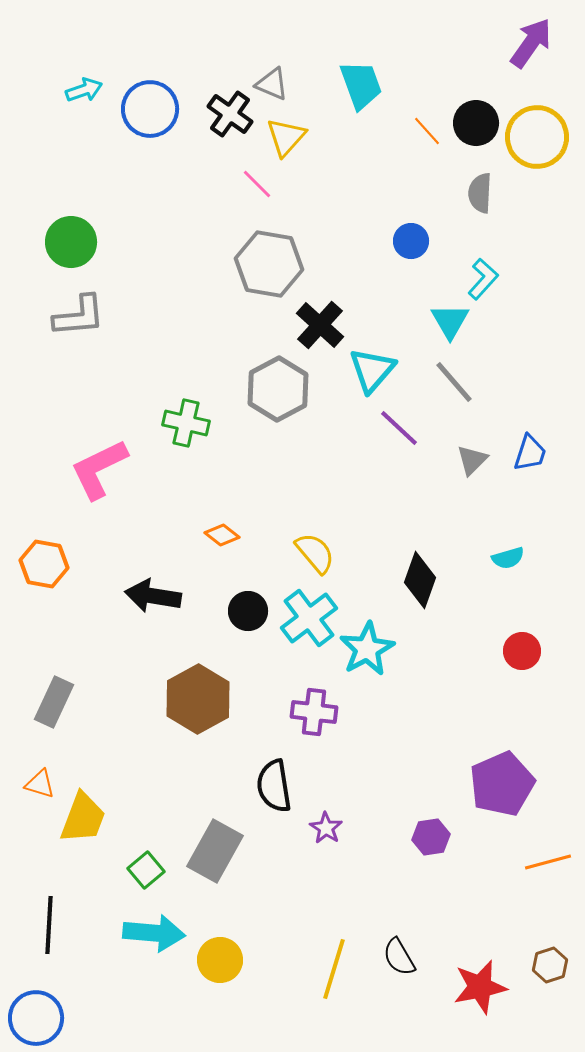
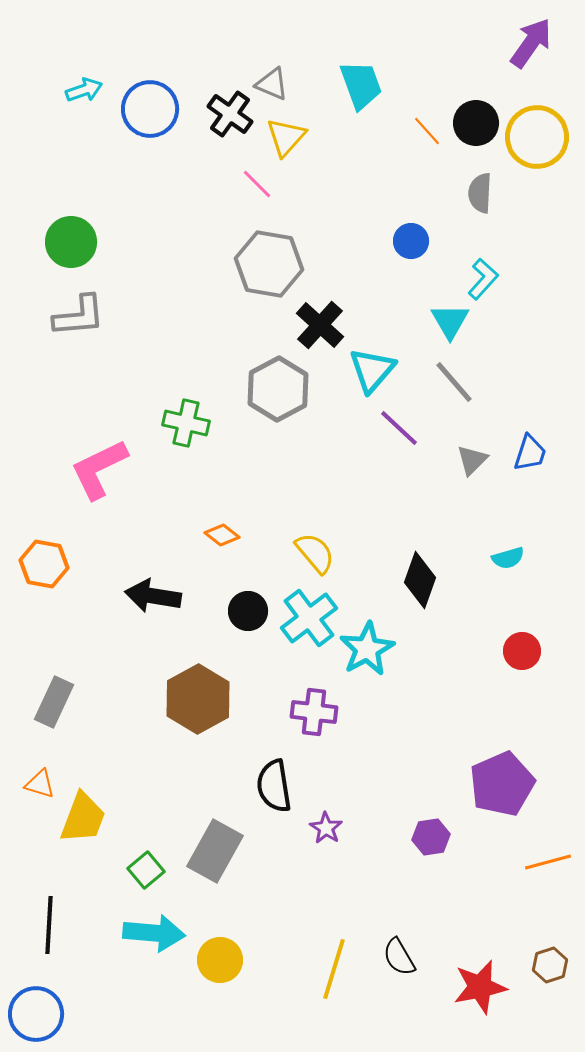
blue circle at (36, 1018): moved 4 px up
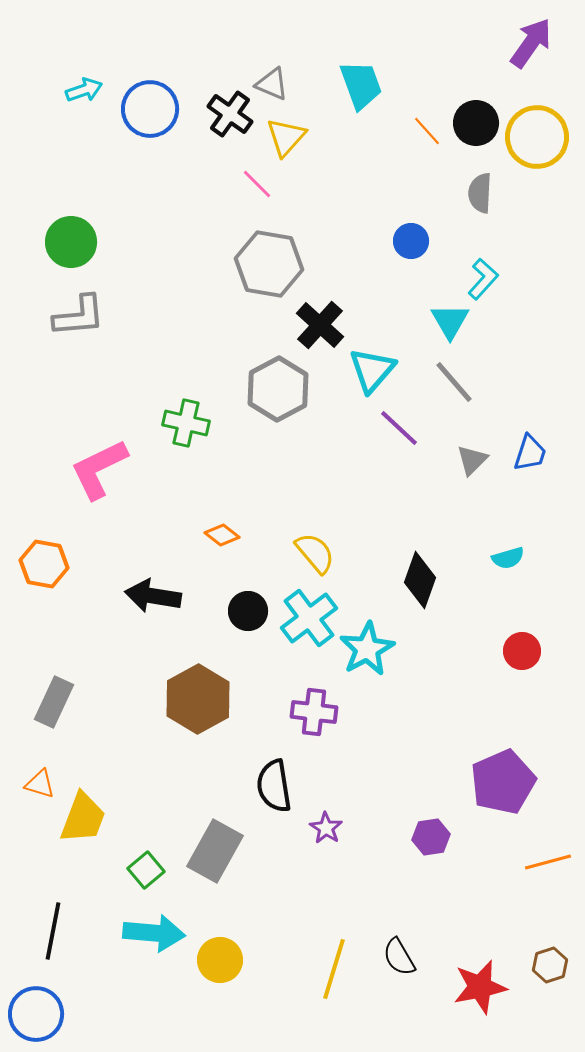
purple pentagon at (502, 784): moved 1 px right, 2 px up
black line at (49, 925): moved 4 px right, 6 px down; rotated 8 degrees clockwise
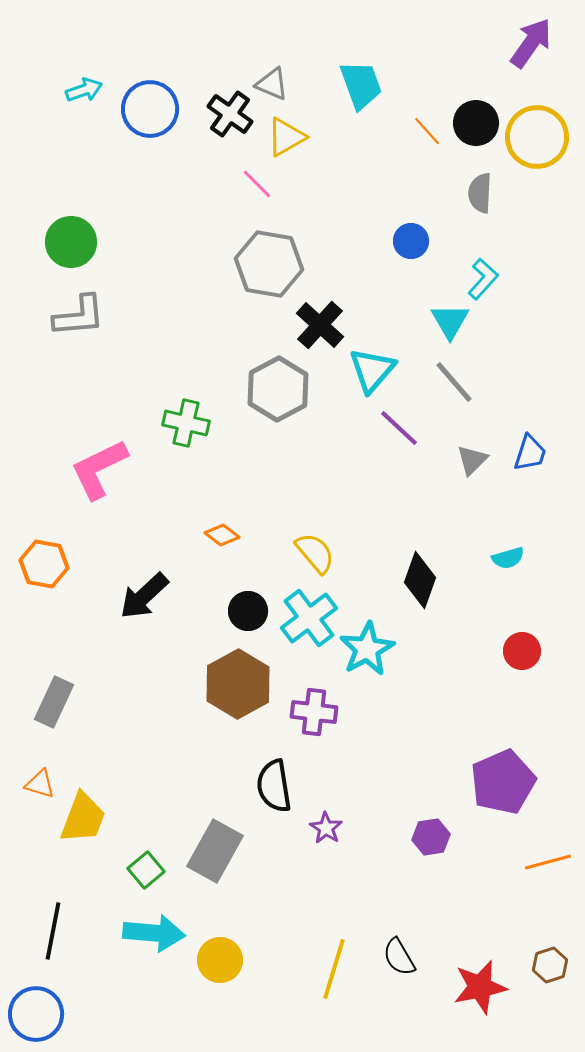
yellow triangle at (286, 137): rotated 18 degrees clockwise
black arrow at (153, 596): moved 9 px left; rotated 52 degrees counterclockwise
brown hexagon at (198, 699): moved 40 px right, 15 px up
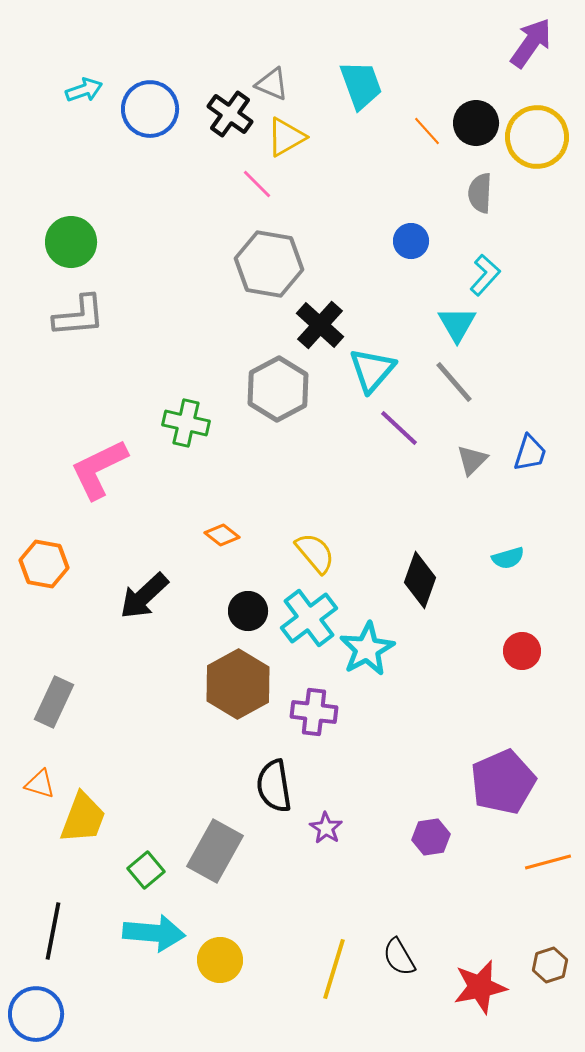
cyan L-shape at (483, 279): moved 2 px right, 4 px up
cyan triangle at (450, 321): moved 7 px right, 3 px down
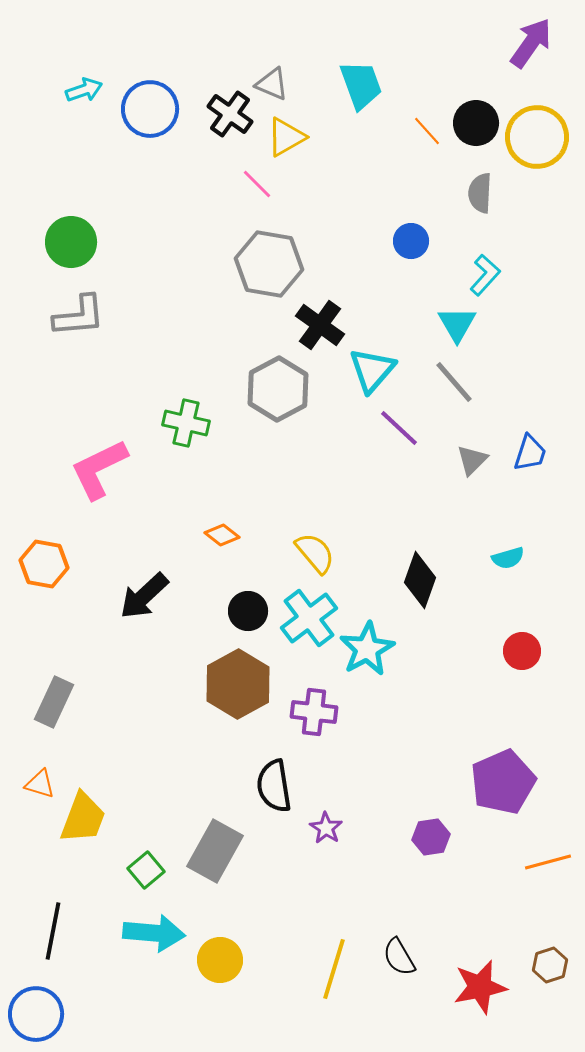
black cross at (320, 325): rotated 6 degrees counterclockwise
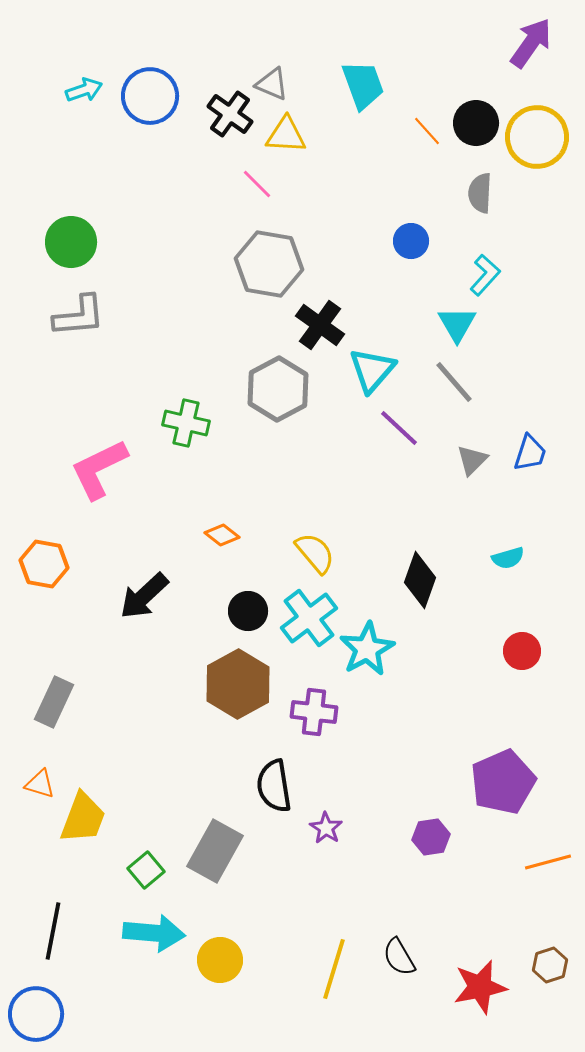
cyan trapezoid at (361, 85): moved 2 px right
blue circle at (150, 109): moved 13 px up
yellow triangle at (286, 137): moved 2 px up; rotated 33 degrees clockwise
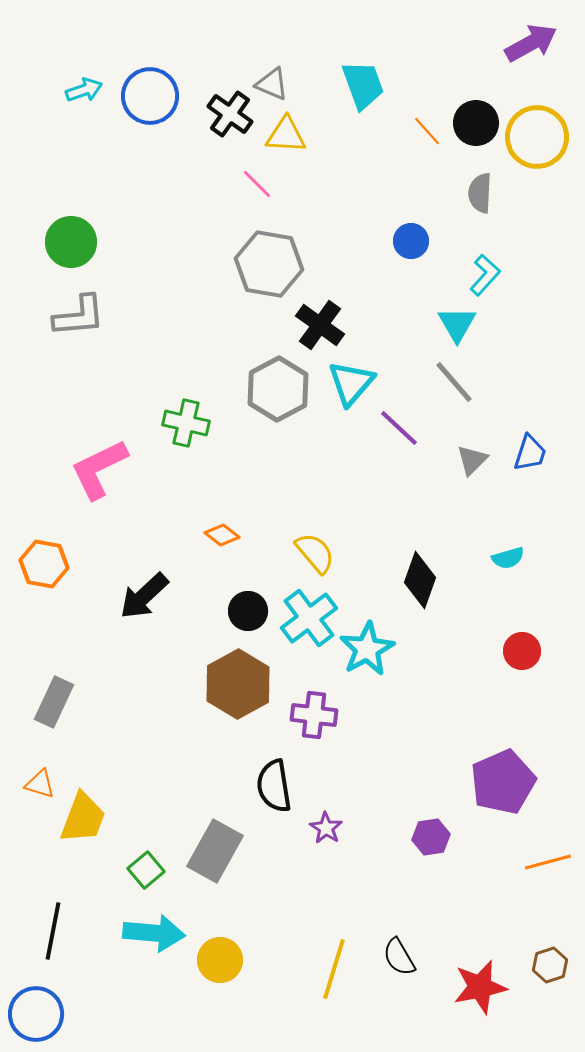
purple arrow at (531, 43): rotated 26 degrees clockwise
cyan triangle at (372, 370): moved 21 px left, 13 px down
purple cross at (314, 712): moved 3 px down
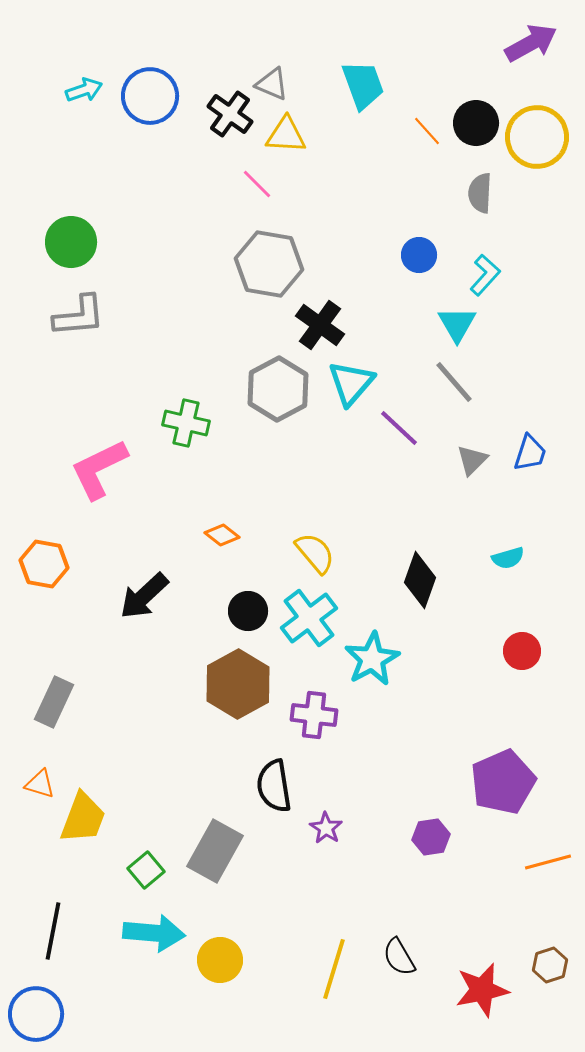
blue circle at (411, 241): moved 8 px right, 14 px down
cyan star at (367, 649): moved 5 px right, 10 px down
red star at (480, 987): moved 2 px right, 3 px down
